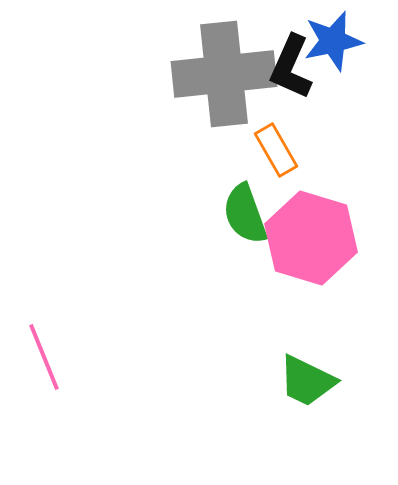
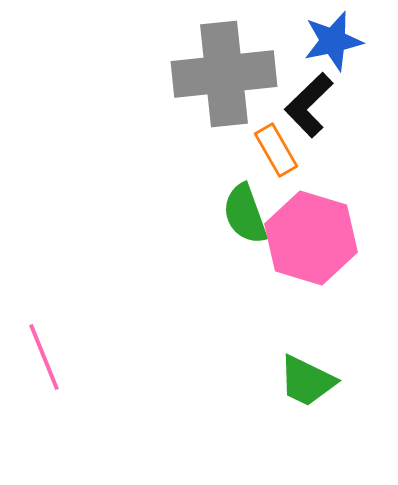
black L-shape: moved 18 px right, 38 px down; rotated 22 degrees clockwise
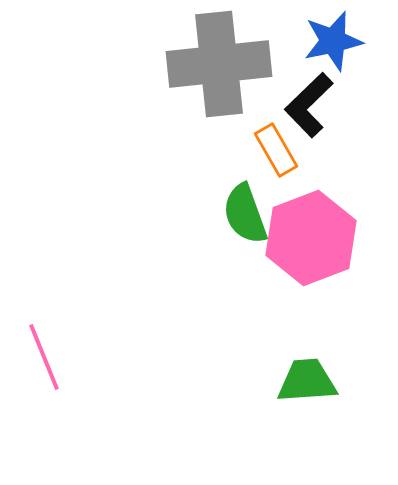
gray cross: moved 5 px left, 10 px up
pink hexagon: rotated 22 degrees clockwise
green trapezoid: rotated 150 degrees clockwise
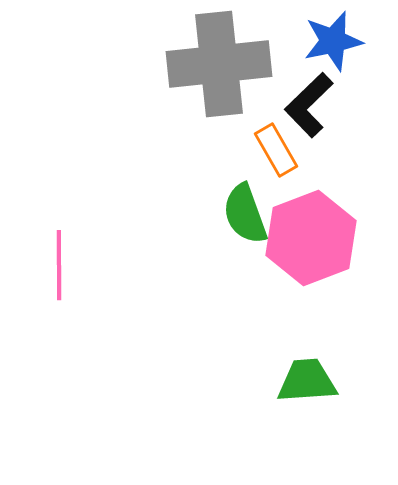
pink line: moved 15 px right, 92 px up; rotated 22 degrees clockwise
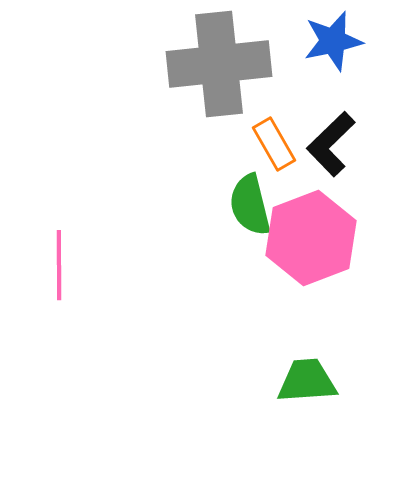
black L-shape: moved 22 px right, 39 px down
orange rectangle: moved 2 px left, 6 px up
green semicircle: moved 5 px right, 9 px up; rotated 6 degrees clockwise
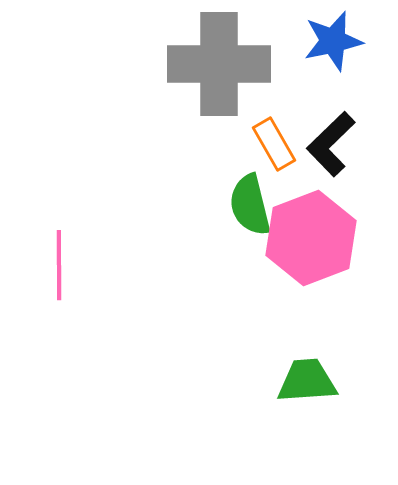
gray cross: rotated 6 degrees clockwise
